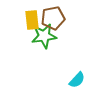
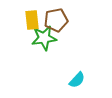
brown pentagon: moved 3 px right, 2 px down
green star: moved 2 px down
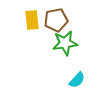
green star: moved 21 px right, 5 px down
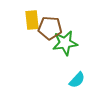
brown pentagon: moved 6 px left, 8 px down; rotated 15 degrees clockwise
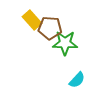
yellow rectangle: rotated 36 degrees counterclockwise
green star: rotated 10 degrees clockwise
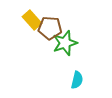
green star: rotated 20 degrees counterclockwise
cyan semicircle: rotated 30 degrees counterclockwise
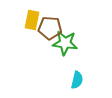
yellow rectangle: rotated 54 degrees clockwise
green star: rotated 25 degrees clockwise
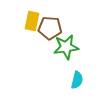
yellow rectangle: moved 1 px down
green star: moved 1 px right, 4 px down; rotated 15 degrees counterclockwise
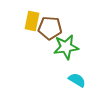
cyan semicircle: rotated 72 degrees counterclockwise
